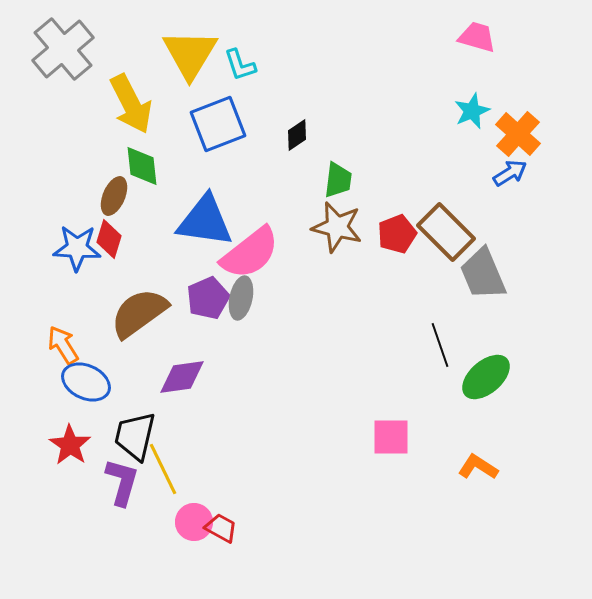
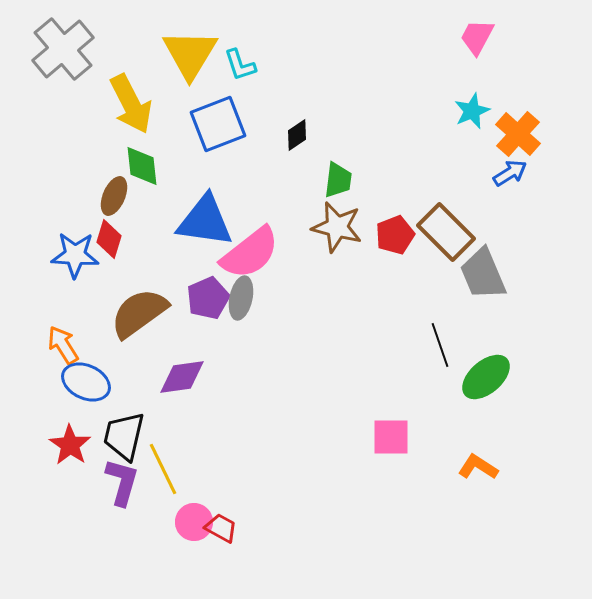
pink trapezoid: rotated 78 degrees counterclockwise
red pentagon: moved 2 px left, 1 px down
blue star: moved 2 px left, 7 px down
black trapezoid: moved 11 px left
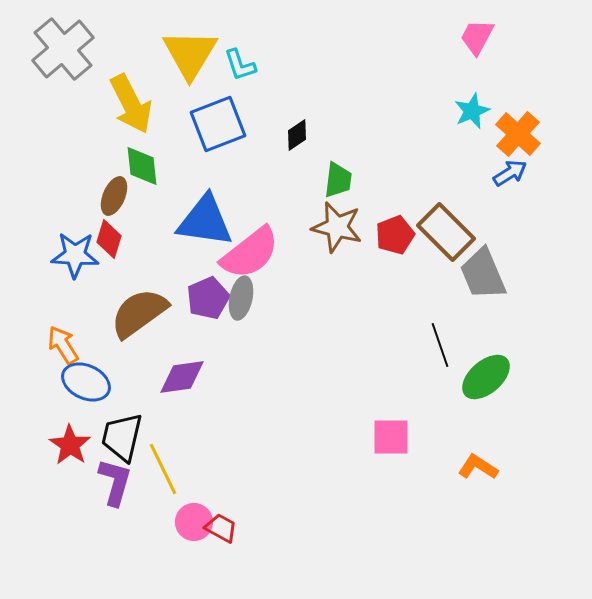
black trapezoid: moved 2 px left, 1 px down
purple L-shape: moved 7 px left
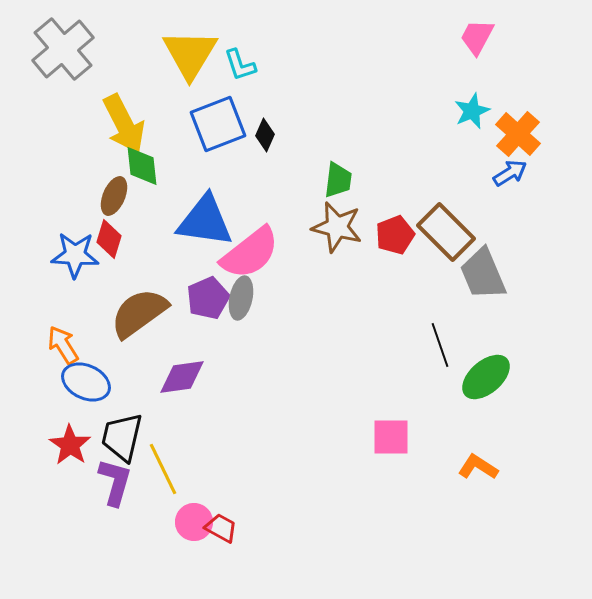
yellow arrow: moved 7 px left, 20 px down
black diamond: moved 32 px left; rotated 32 degrees counterclockwise
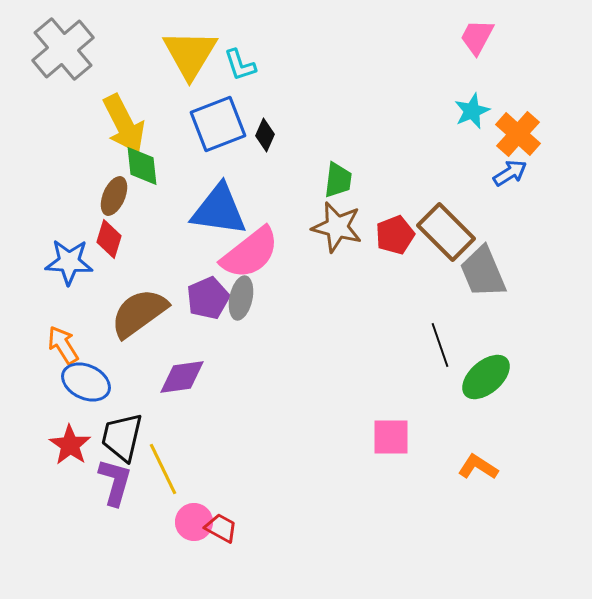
blue triangle: moved 14 px right, 11 px up
blue star: moved 6 px left, 7 px down
gray trapezoid: moved 2 px up
